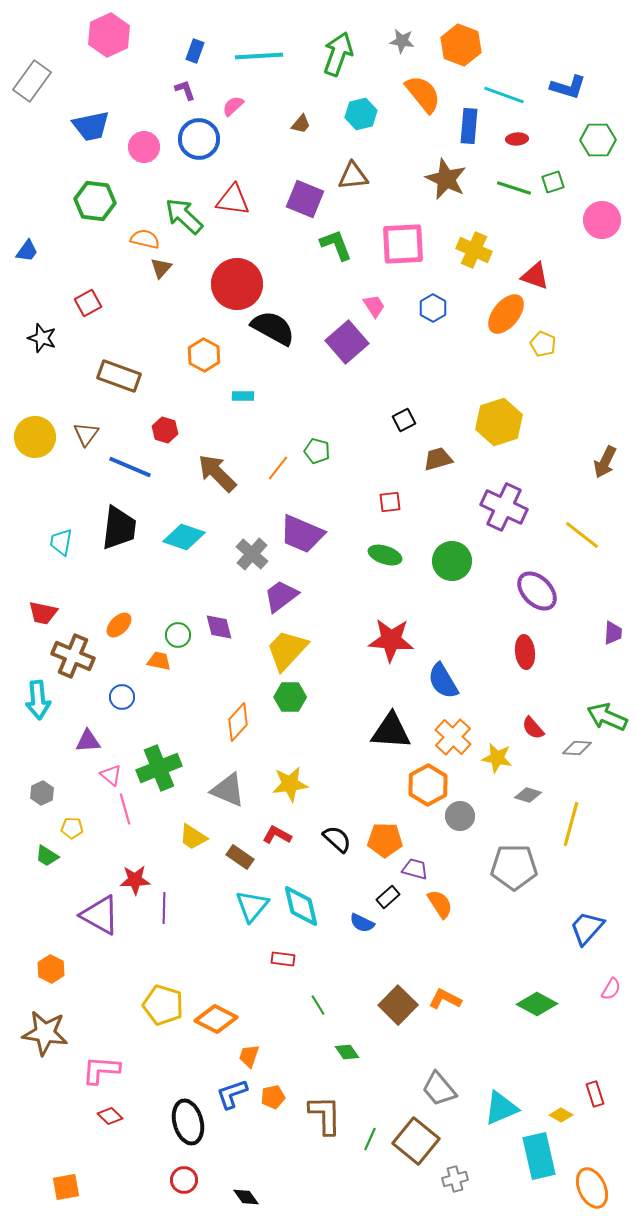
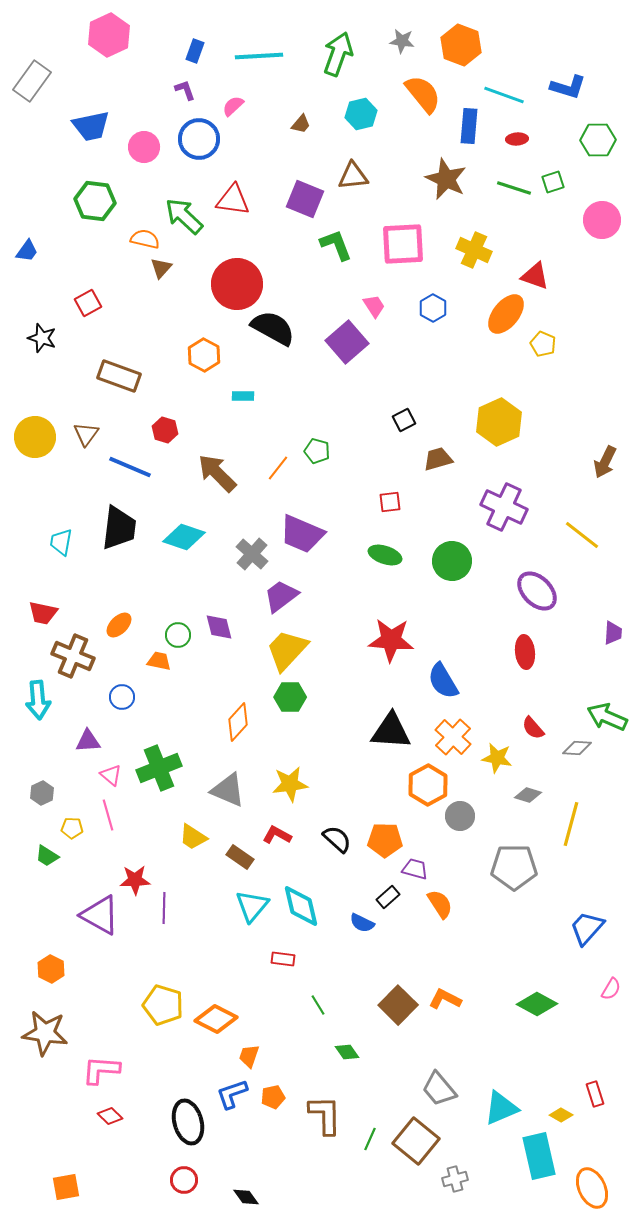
yellow hexagon at (499, 422): rotated 6 degrees counterclockwise
pink line at (125, 809): moved 17 px left, 6 px down
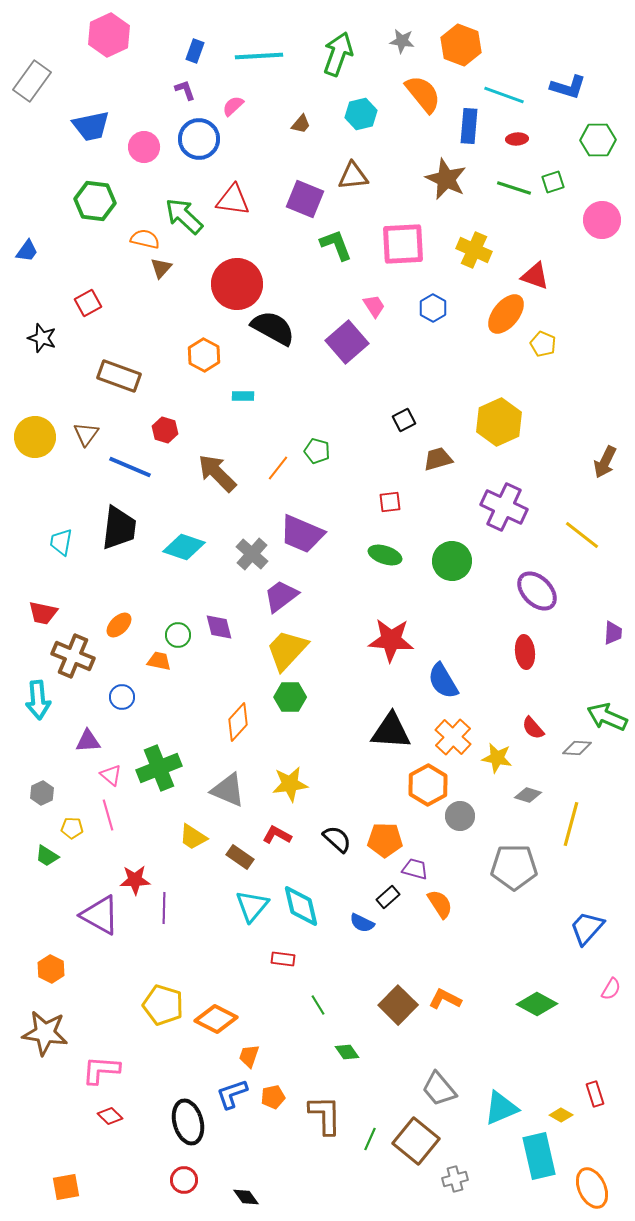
cyan diamond at (184, 537): moved 10 px down
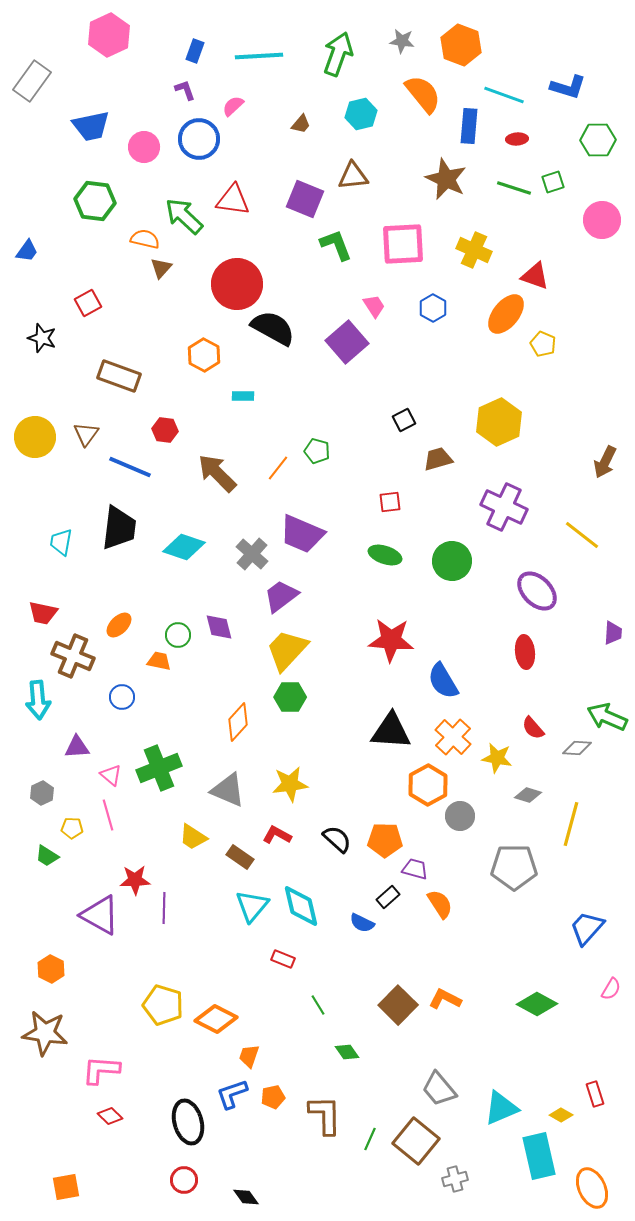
red hexagon at (165, 430): rotated 10 degrees counterclockwise
purple triangle at (88, 741): moved 11 px left, 6 px down
red rectangle at (283, 959): rotated 15 degrees clockwise
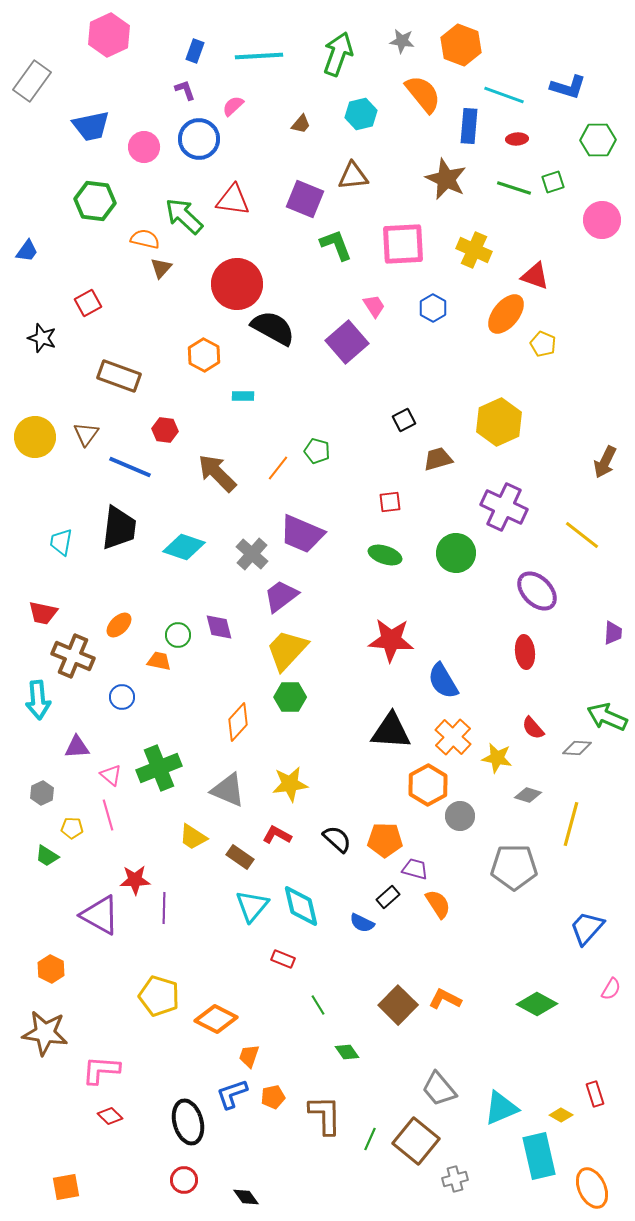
green circle at (452, 561): moved 4 px right, 8 px up
orange semicircle at (440, 904): moved 2 px left
yellow pentagon at (163, 1005): moved 4 px left, 9 px up
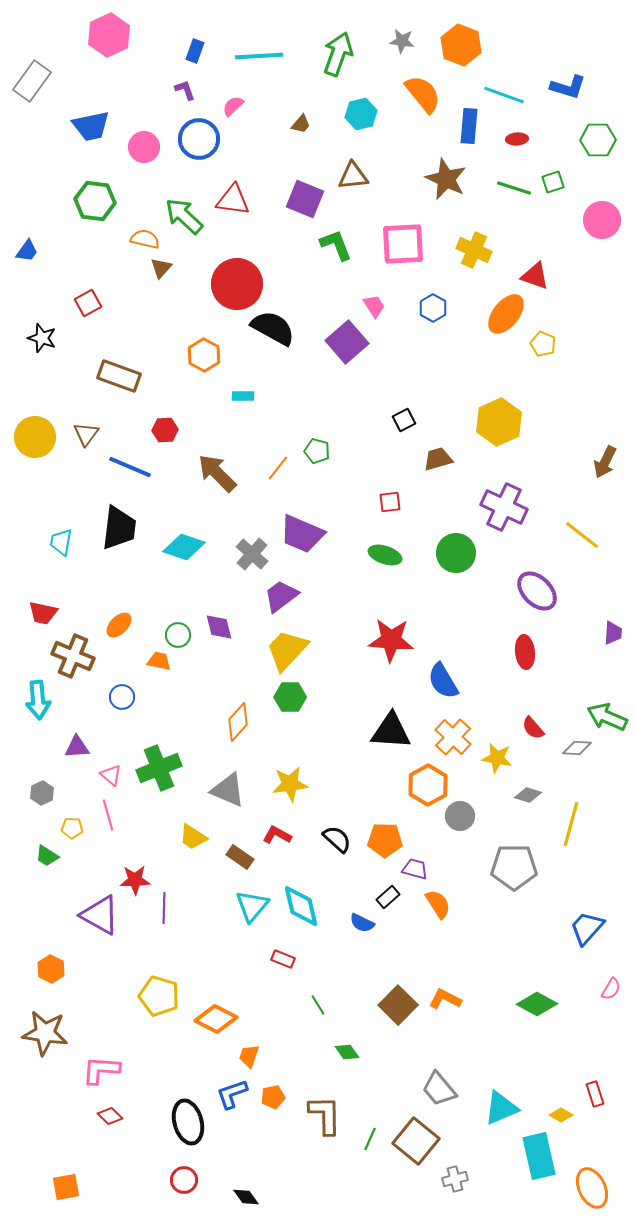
red hexagon at (165, 430): rotated 10 degrees counterclockwise
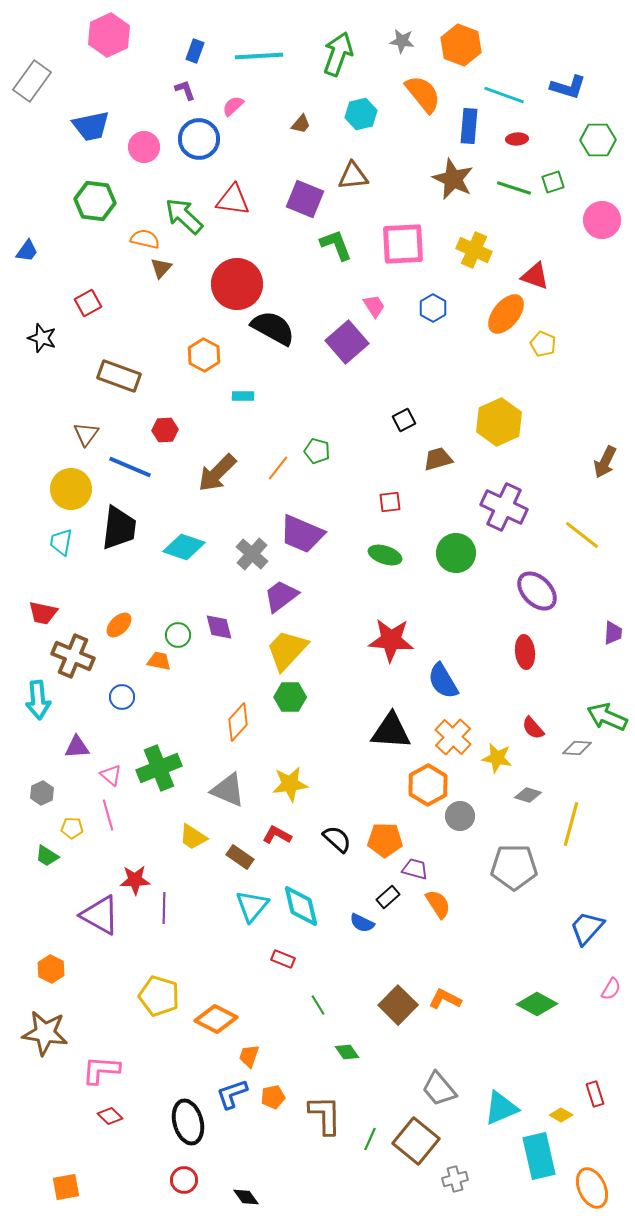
brown star at (446, 179): moved 7 px right
yellow circle at (35, 437): moved 36 px right, 52 px down
brown arrow at (217, 473): rotated 90 degrees counterclockwise
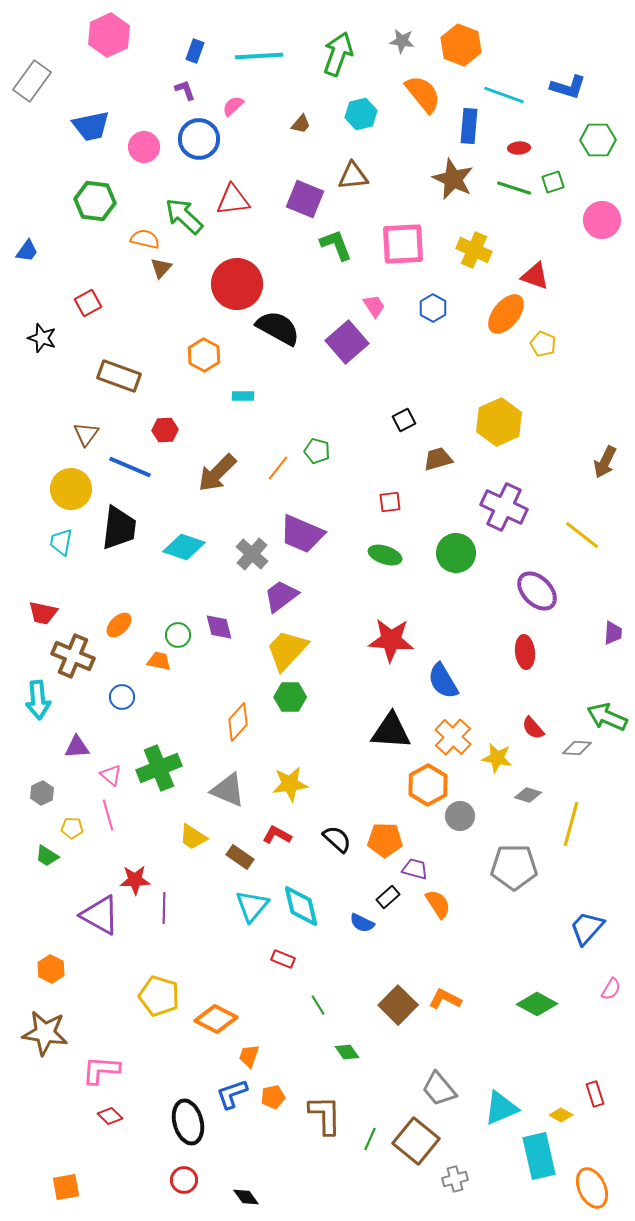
red ellipse at (517, 139): moved 2 px right, 9 px down
red triangle at (233, 200): rotated 15 degrees counterclockwise
black semicircle at (273, 328): moved 5 px right
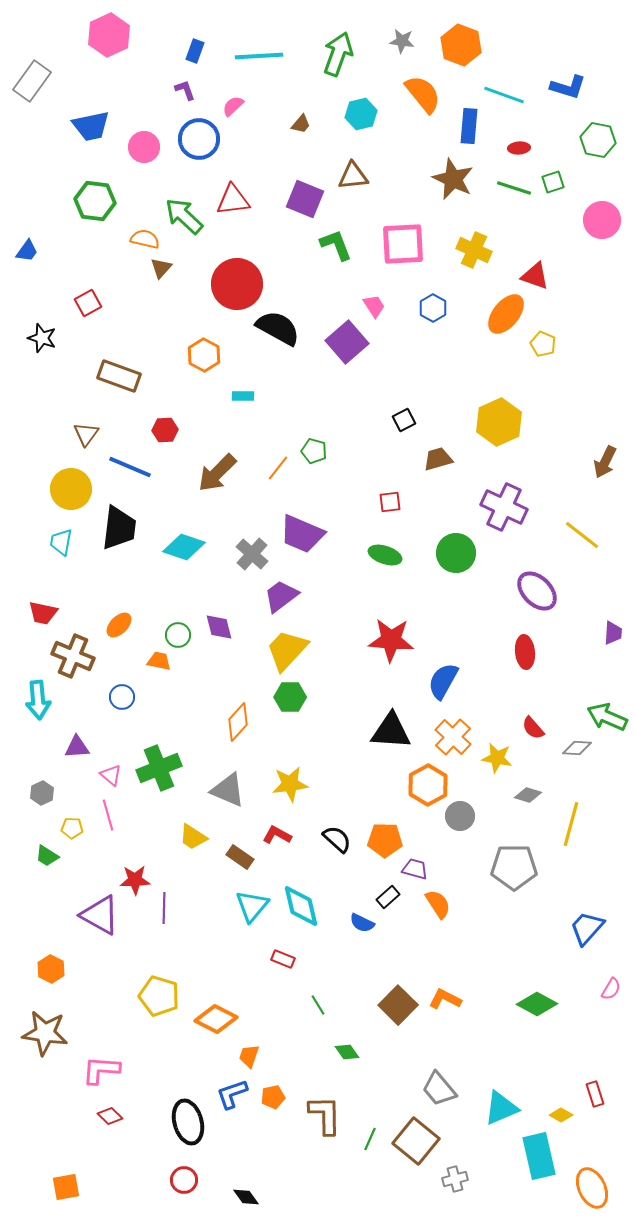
green hexagon at (598, 140): rotated 12 degrees clockwise
green pentagon at (317, 451): moved 3 px left
blue semicircle at (443, 681): rotated 60 degrees clockwise
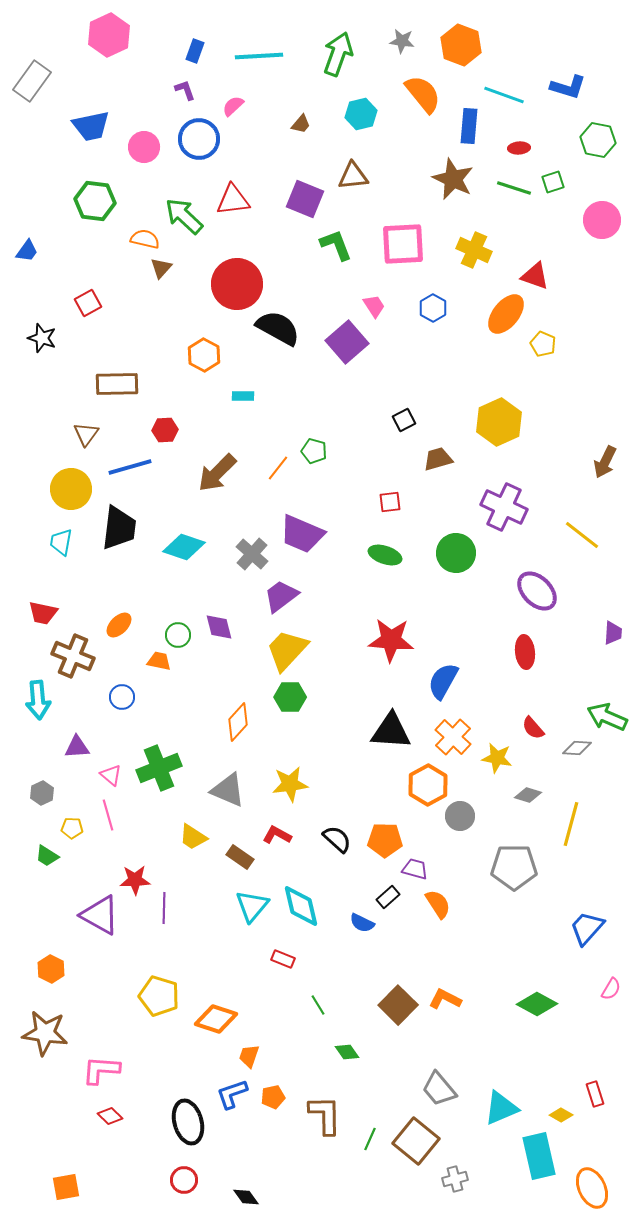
brown rectangle at (119, 376): moved 2 px left, 8 px down; rotated 21 degrees counterclockwise
blue line at (130, 467): rotated 39 degrees counterclockwise
orange diamond at (216, 1019): rotated 9 degrees counterclockwise
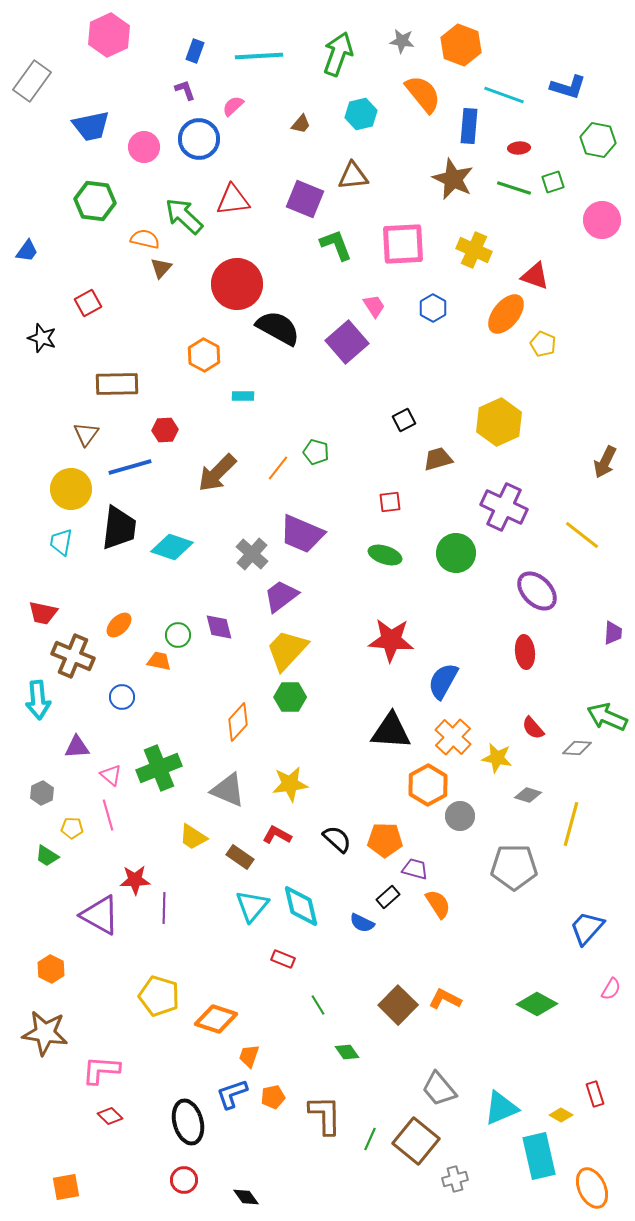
green pentagon at (314, 451): moved 2 px right, 1 px down
cyan diamond at (184, 547): moved 12 px left
